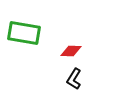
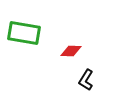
black L-shape: moved 12 px right, 1 px down
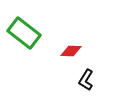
green rectangle: rotated 28 degrees clockwise
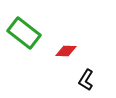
red diamond: moved 5 px left
